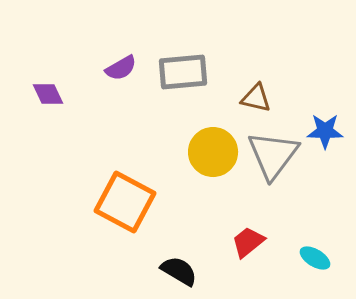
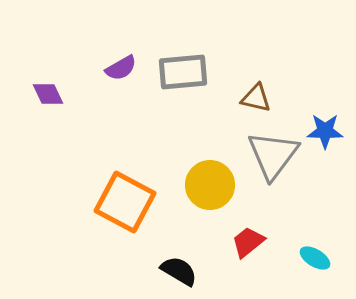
yellow circle: moved 3 px left, 33 px down
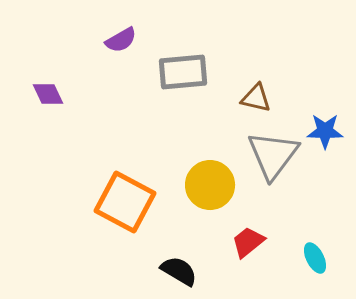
purple semicircle: moved 28 px up
cyan ellipse: rotated 32 degrees clockwise
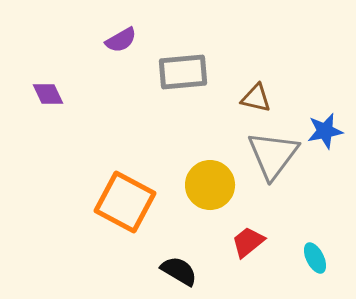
blue star: rotated 12 degrees counterclockwise
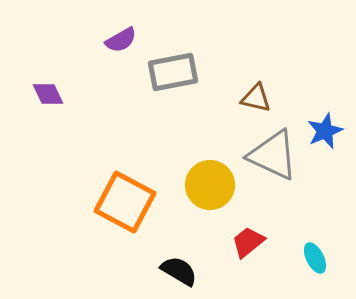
gray rectangle: moved 10 px left; rotated 6 degrees counterclockwise
blue star: rotated 12 degrees counterclockwise
gray triangle: rotated 42 degrees counterclockwise
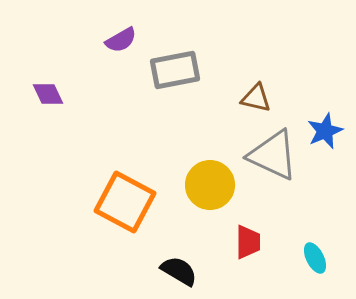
gray rectangle: moved 2 px right, 2 px up
red trapezoid: rotated 129 degrees clockwise
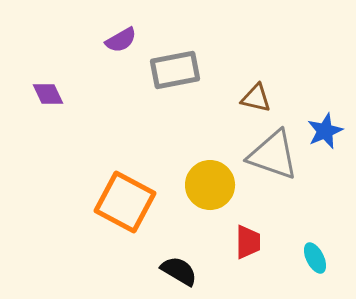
gray triangle: rotated 6 degrees counterclockwise
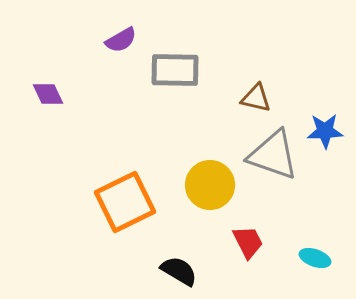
gray rectangle: rotated 12 degrees clockwise
blue star: rotated 21 degrees clockwise
orange square: rotated 36 degrees clockwise
red trapezoid: rotated 27 degrees counterclockwise
cyan ellipse: rotated 44 degrees counterclockwise
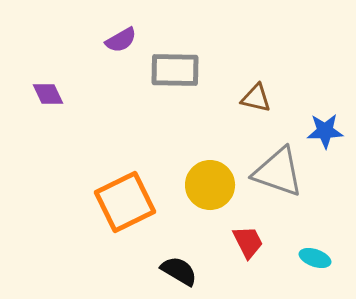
gray triangle: moved 5 px right, 17 px down
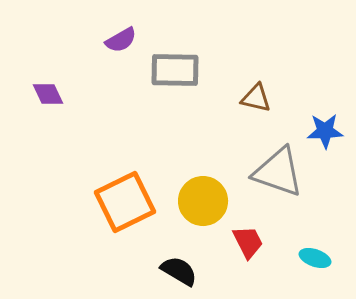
yellow circle: moved 7 px left, 16 px down
